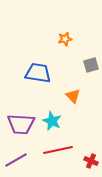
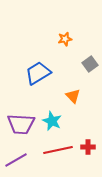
gray square: moved 1 px left, 1 px up; rotated 21 degrees counterclockwise
blue trapezoid: rotated 40 degrees counterclockwise
red cross: moved 3 px left, 14 px up; rotated 24 degrees counterclockwise
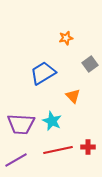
orange star: moved 1 px right, 1 px up
blue trapezoid: moved 5 px right
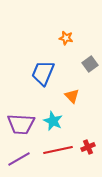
orange star: rotated 24 degrees clockwise
blue trapezoid: rotated 36 degrees counterclockwise
orange triangle: moved 1 px left
cyan star: moved 1 px right
red cross: rotated 24 degrees counterclockwise
purple line: moved 3 px right, 1 px up
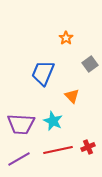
orange star: rotated 24 degrees clockwise
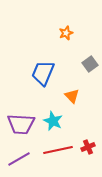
orange star: moved 5 px up; rotated 16 degrees clockwise
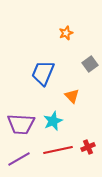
cyan star: rotated 24 degrees clockwise
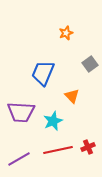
purple trapezoid: moved 12 px up
